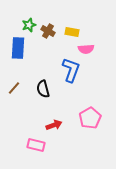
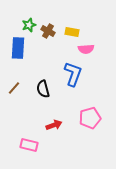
blue L-shape: moved 2 px right, 4 px down
pink pentagon: rotated 15 degrees clockwise
pink rectangle: moved 7 px left
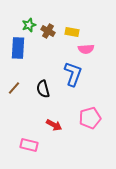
red arrow: rotated 49 degrees clockwise
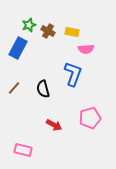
blue rectangle: rotated 25 degrees clockwise
pink rectangle: moved 6 px left, 5 px down
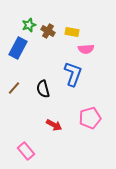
pink rectangle: moved 3 px right, 1 px down; rotated 36 degrees clockwise
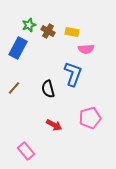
black semicircle: moved 5 px right
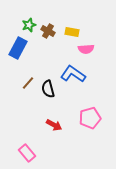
blue L-shape: rotated 75 degrees counterclockwise
brown line: moved 14 px right, 5 px up
pink rectangle: moved 1 px right, 2 px down
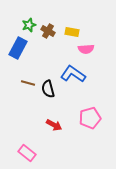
brown line: rotated 64 degrees clockwise
pink rectangle: rotated 12 degrees counterclockwise
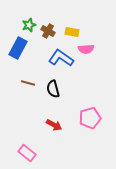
blue L-shape: moved 12 px left, 16 px up
black semicircle: moved 5 px right
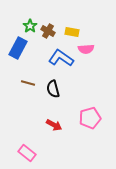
green star: moved 1 px right, 1 px down; rotated 16 degrees counterclockwise
